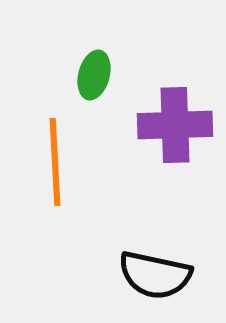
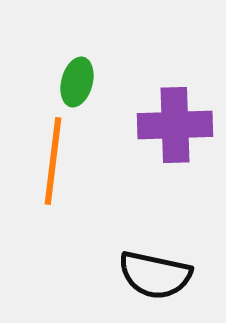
green ellipse: moved 17 px left, 7 px down
orange line: moved 2 px left, 1 px up; rotated 10 degrees clockwise
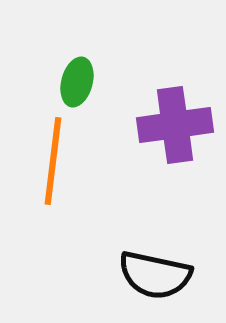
purple cross: rotated 6 degrees counterclockwise
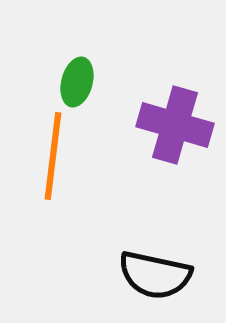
purple cross: rotated 24 degrees clockwise
orange line: moved 5 px up
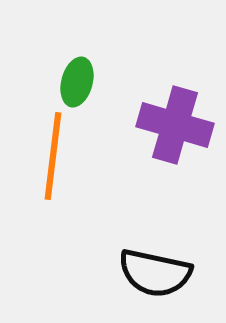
black semicircle: moved 2 px up
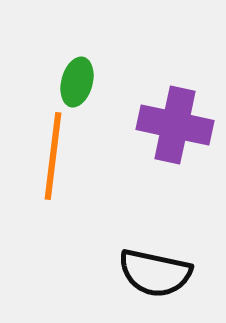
purple cross: rotated 4 degrees counterclockwise
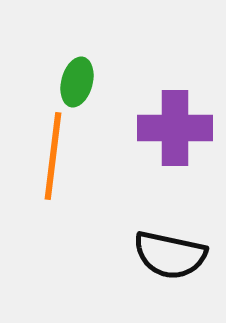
purple cross: moved 3 px down; rotated 12 degrees counterclockwise
black semicircle: moved 15 px right, 18 px up
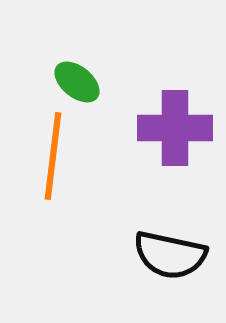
green ellipse: rotated 66 degrees counterclockwise
